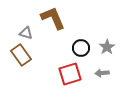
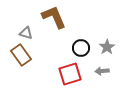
brown L-shape: moved 1 px right, 1 px up
gray arrow: moved 2 px up
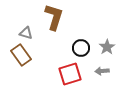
brown L-shape: rotated 40 degrees clockwise
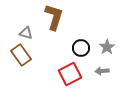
red square: rotated 10 degrees counterclockwise
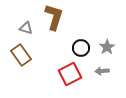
gray triangle: moved 5 px up
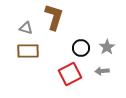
brown rectangle: moved 7 px right, 4 px up; rotated 55 degrees counterclockwise
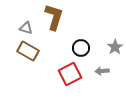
gray star: moved 8 px right
brown rectangle: rotated 30 degrees clockwise
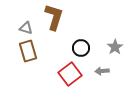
brown rectangle: rotated 45 degrees clockwise
red square: rotated 10 degrees counterclockwise
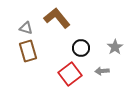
brown L-shape: moved 3 px right, 1 px down; rotated 56 degrees counterclockwise
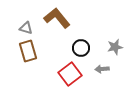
gray star: rotated 21 degrees clockwise
gray arrow: moved 2 px up
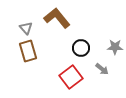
gray triangle: rotated 32 degrees clockwise
gray star: rotated 14 degrees clockwise
gray arrow: rotated 136 degrees counterclockwise
red square: moved 1 px right, 3 px down
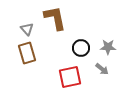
brown L-shape: moved 2 px left; rotated 28 degrees clockwise
gray triangle: moved 1 px right, 1 px down
gray star: moved 7 px left
brown rectangle: moved 1 px left, 2 px down
red square: moved 1 px left; rotated 25 degrees clockwise
